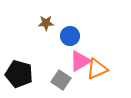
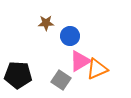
black pentagon: moved 1 px left, 1 px down; rotated 12 degrees counterclockwise
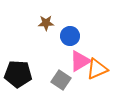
black pentagon: moved 1 px up
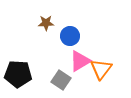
orange triangle: moved 4 px right; rotated 30 degrees counterclockwise
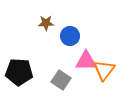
pink triangle: moved 6 px right; rotated 30 degrees clockwise
orange triangle: moved 3 px right, 1 px down
black pentagon: moved 1 px right, 2 px up
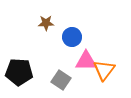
blue circle: moved 2 px right, 1 px down
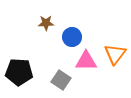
orange triangle: moved 11 px right, 16 px up
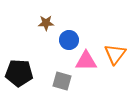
blue circle: moved 3 px left, 3 px down
black pentagon: moved 1 px down
gray square: moved 1 px right, 1 px down; rotated 18 degrees counterclockwise
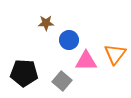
black pentagon: moved 5 px right
gray square: rotated 24 degrees clockwise
